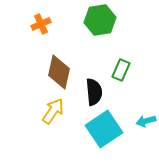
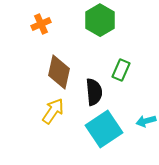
green hexagon: rotated 20 degrees counterclockwise
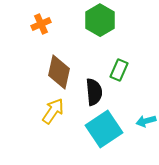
green rectangle: moved 2 px left
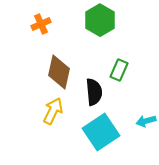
yellow arrow: rotated 8 degrees counterclockwise
cyan square: moved 3 px left, 3 px down
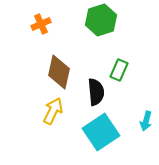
green hexagon: moved 1 px right; rotated 12 degrees clockwise
black semicircle: moved 2 px right
cyan arrow: rotated 60 degrees counterclockwise
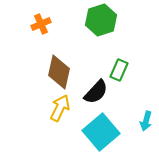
black semicircle: rotated 48 degrees clockwise
yellow arrow: moved 7 px right, 3 px up
cyan square: rotated 6 degrees counterclockwise
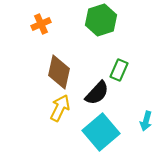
black semicircle: moved 1 px right, 1 px down
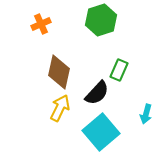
cyan arrow: moved 7 px up
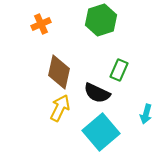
black semicircle: rotated 72 degrees clockwise
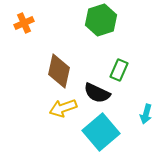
orange cross: moved 17 px left, 1 px up
brown diamond: moved 1 px up
yellow arrow: moved 3 px right; rotated 136 degrees counterclockwise
